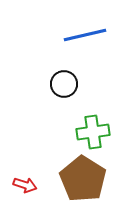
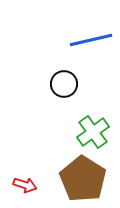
blue line: moved 6 px right, 5 px down
green cross: rotated 28 degrees counterclockwise
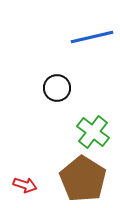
blue line: moved 1 px right, 3 px up
black circle: moved 7 px left, 4 px down
green cross: rotated 16 degrees counterclockwise
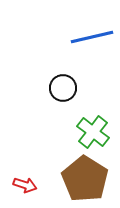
black circle: moved 6 px right
brown pentagon: moved 2 px right
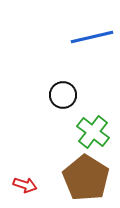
black circle: moved 7 px down
brown pentagon: moved 1 px right, 1 px up
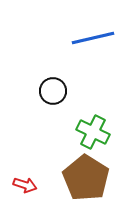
blue line: moved 1 px right, 1 px down
black circle: moved 10 px left, 4 px up
green cross: rotated 12 degrees counterclockwise
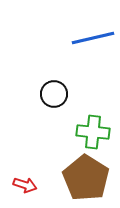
black circle: moved 1 px right, 3 px down
green cross: rotated 20 degrees counterclockwise
